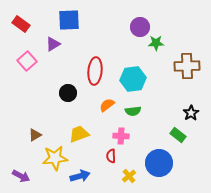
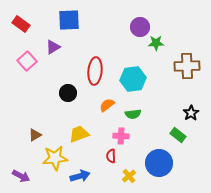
purple triangle: moved 3 px down
green semicircle: moved 3 px down
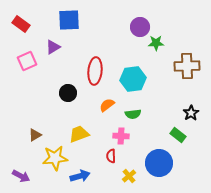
pink square: rotated 18 degrees clockwise
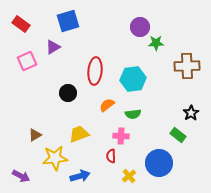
blue square: moved 1 px left, 1 px down; rotated 15 degrees counterclockwise
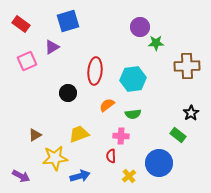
purple triangle: moved 1 px left
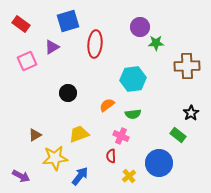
red ellipse: moved 27 px up
pink cross: rotated 21 degrees clockwise
blue arrow: rotated 36 degrees counterclockwise
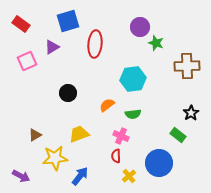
green star: rotated 21 degrees clockwise
red semicircle: moved 5 px right
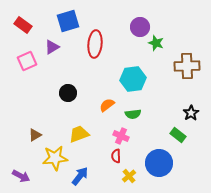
red rectangle: moved 2 px right, 1 px down
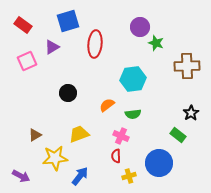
yellow cross: rotated 24 degrees clockwise
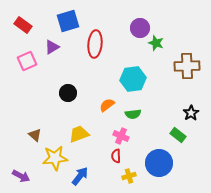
purple circle: moved 1 px down
brown triangle: rotated 48 degrees counterclockwise
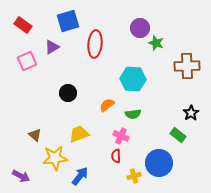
cyan hexagon: rotated 10 degrees clockwise
yellow cross: moved 5 px right
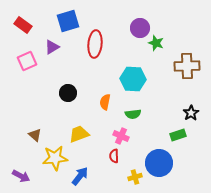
orange semicircle: moved 2 px left, 3 px up; rotated 42 degrees counterclockwise
green rectangle: rotated 56 degrees counterclockwise
red semicircle: moved 2 px left
yellow cross: moved 1 px right, 1 px down
